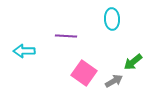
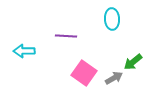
gray arrow: moved 3 px up
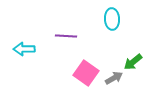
cyan arrow: moved 2 px up
pink square: moved 2 px right
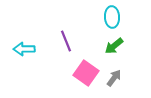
cyan ellipse: moved 2 px up
purple line: moved 5 px down; rotated 65 degrees clockwise
green arrow: moved 19 px left, 16 px up
gray arrow: rotated 24 degrees counterclockwise
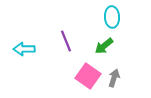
green arrow: moved 10 px left
pink square: moved 2 px right, 3 px down
gray arrow: rotated 18 degrees counterclockwise
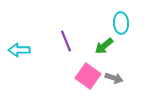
cyan ellipse: moved 9 px right, 6 px down
cyan arrow: moved 5 px left, 1 px down
gray arrow: rotated 90 degrees clockwise
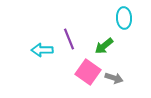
cyan ellipse: moved 3 px right, 5 px up
purple line: moved 3 px right, 2 px up
cyan arrow: moved 23 px right
pink square: moved 4 px up
